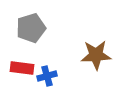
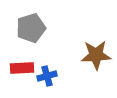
red rectangle: rotated 10 degrees counterclockwise
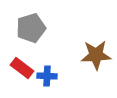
red rectangle: rotated 40 degrees clockwise
blue cross: rotated 18 degrees clockwise
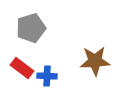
brown star: moved 1 px left, 6 px down
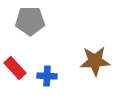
gray pentagon: moved 1 px left, 7 px up; rotated 16 degrees clockwise
red rectangle: moved 7 px left; rotated 10 degrees clockwise
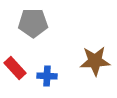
gray pentagon: moved 3 px right, 2 px down
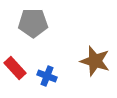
brown star: rotated 20 degrees clockwise
blue cross: rotated 18 degrees clockwise
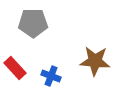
brown star: rotated 12 degrees counterclockwise
blue cross: moved 4 px right
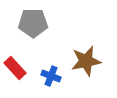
brown star: moved 9 px left; rotated 16 degrees counterclockwise
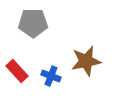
red rectangle: moved 2 px right, 3 px down
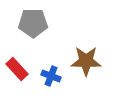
brown star: rotated 12 degrees clockwise
red rectangle: moved 2 px up
